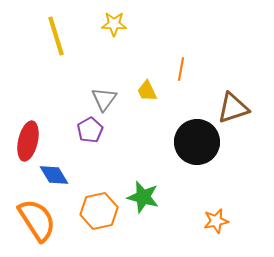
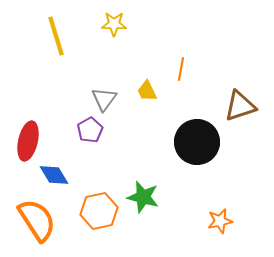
brown triangle: moved 7 px right, 2 px up
orange star: moved 4 px right
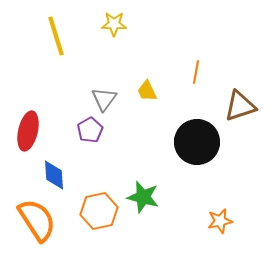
orange line: moved 15 px right, 3 px down
red ellipse: moved 10 px up
blue diamond: rotated 28 degrees clockwise
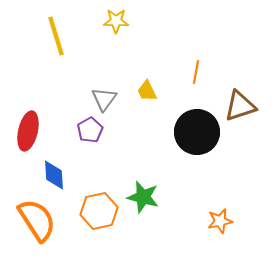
yellow star: moved 2 px right, 3 px up
black circle: moved 10 px up
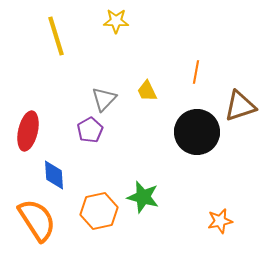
gray triangle: rotated 8 degrees clockwise
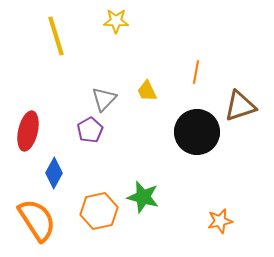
blue diamond: moved 2 px up; rotated 32 degrees clockwise
